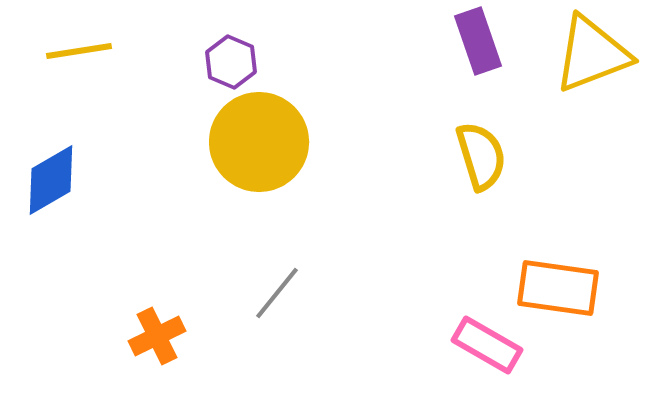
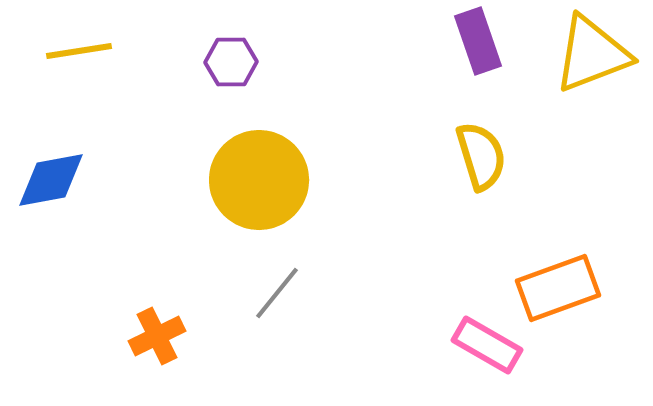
purple hexagon: rotated 24 degrees counterclockwise
yellow circle: moved 38 px down
blue diamond: rotated 20 degrees clockwise
orange rectangle: rotated 28 degrees counterclockwise
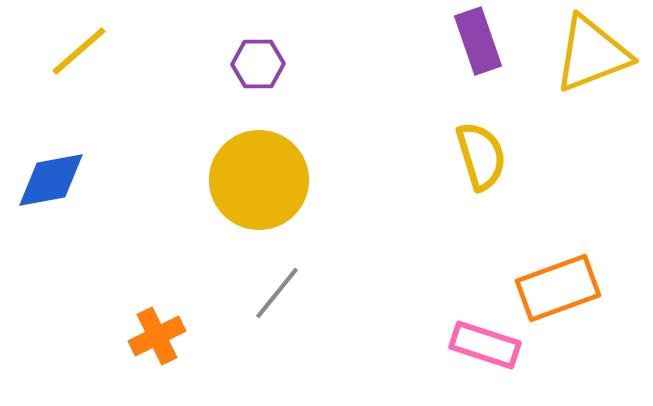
yellow line: rotated 32 degrees counterclockwise
purple hexagon: moved 27 px right, 2 px down
pink rectangle: moved 2 px left; rotated 12 degrees counterclockwise
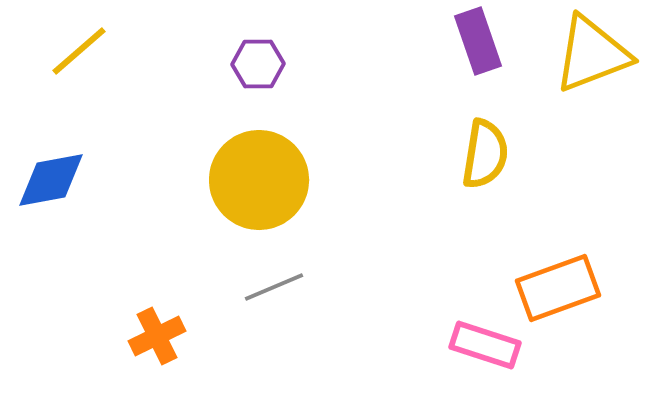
yellow semicircle: moved 4 px right, 2 px up; rotated 26 degrees clockwise
gray line: moved 3 px left, 6 px up; rotated 28 degrees clockwise
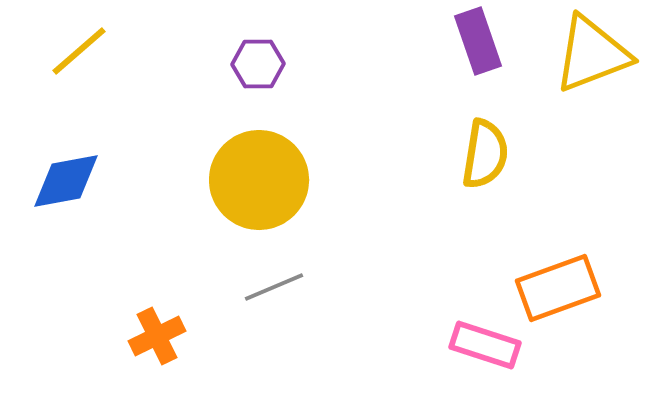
blue diamond: moved 15 px right, 1 px down
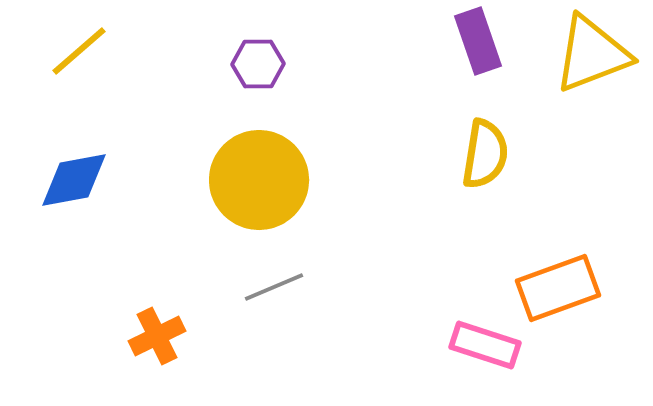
blue diamond: moved 8 px right, 1 px up
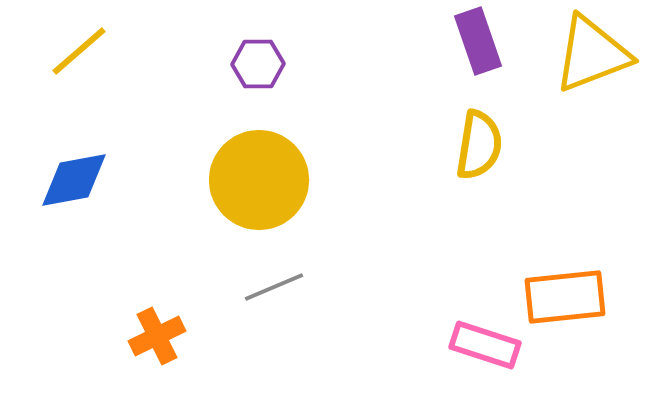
yellow semicircle: moved 6 px left, 9 px up
orange rectangle: moved 7 px right, 9 px down; rotated 14 degrees clockwise
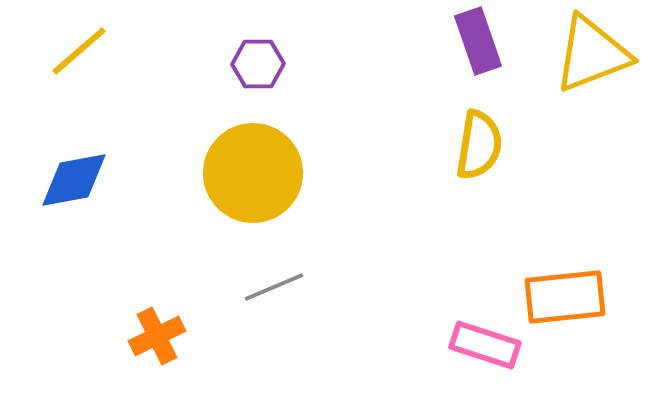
yellow circle: moved 6 px left, 7 px up
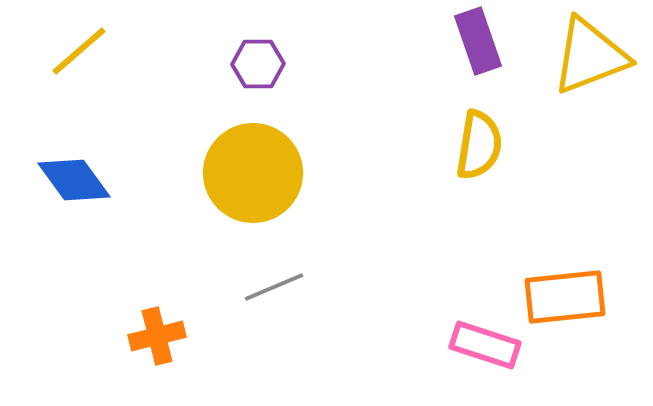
yellow triangle: moved 2 px left, 2 px down
blue diamond: rotated 64 degrees clockwise
orange cross: rotated 12 degrees clockwise
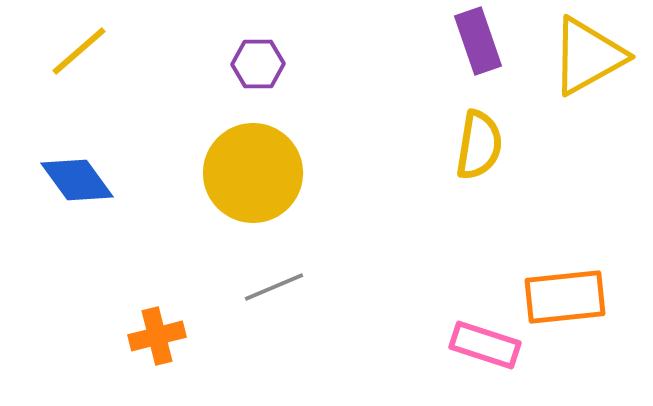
yellow triangle: moved 2 px left; rotated 8 degrees counterclockwise
blue diamond: moved 3 px right
